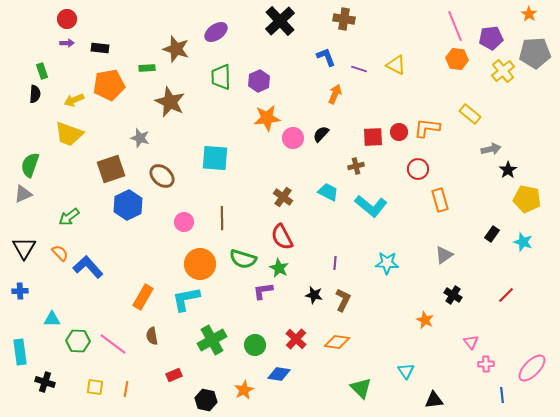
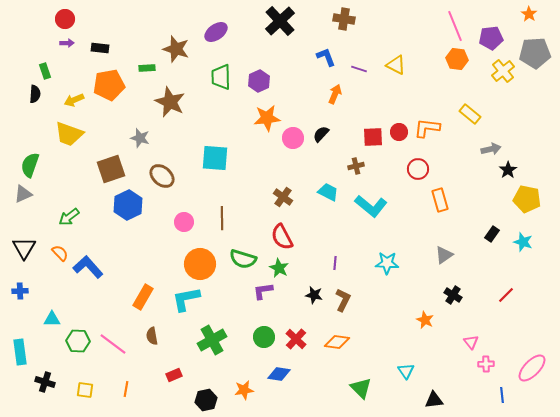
red circle at (67, 19): moved 2 px left
green rectangle at (42, 71): moved 3 px right
green circle at (255, 345): moved 9 px right, 8 px up
yellow square at (95, 387): moved 10 px left, 3 px down
orange star at (244, 390): rotated 18 degrees clockwise
black hexagon at (206, 400): rotated 25 degrees counterclockwise
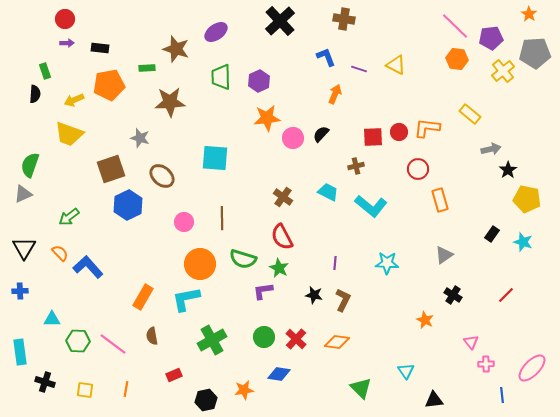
pink line at (455, 26): rotated 24 degrees counterclockwise
brown star at (170, 102): rotated 28 degrees counterclockwise
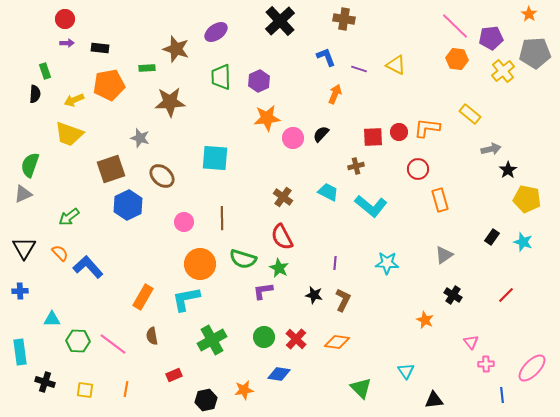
black rectangle at (492, 234): moved 3 px down
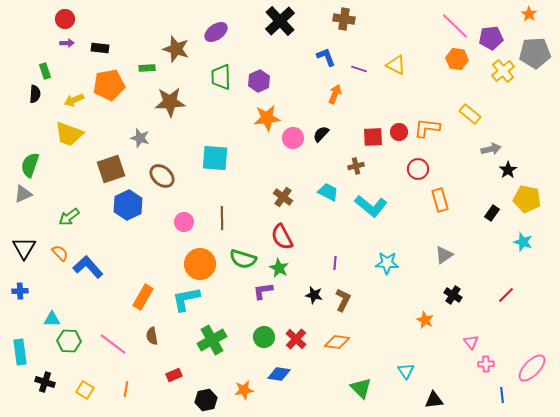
black rectangle at (492, 237): moved 24 px up
green hexagon at (78, 341): moved 9 px left
yellow square at (85, 390): rotated 24 degrees clockwise
